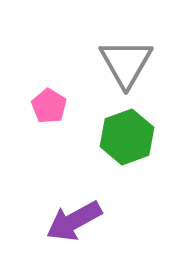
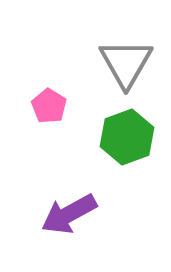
purple arrow: moved 5 px left, 7 px up
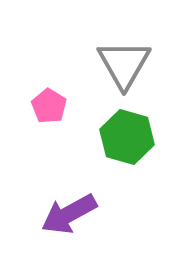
gray triangle: moved 2 px left, 1 px down
green hexagon: rotated 24 degrees counterclockwise
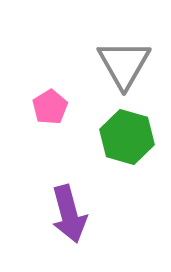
pink pentagon: moved 1 px right, 1 px down; rotated 8 degrees clockwise
purple arrow: rotated 76 degrees counterclockwise
